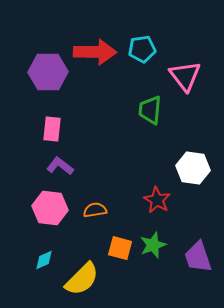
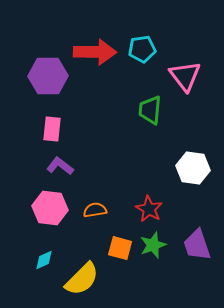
purple hexagon: moved 4 px down
red star: moved 8 px left, 9 px down
purple trapezoid: moved 1 px left, 12 px up
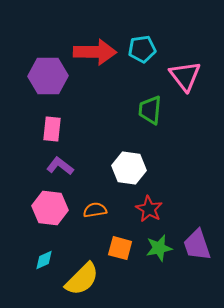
white hexagon: moved 64 px left
green star: moved 6 px right, 3 px down; rotated 8 degrees clockwise
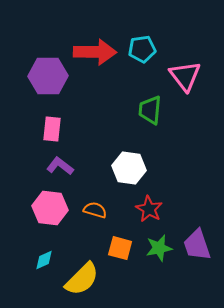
orange semicircle: rotated 25 degrees clockwise
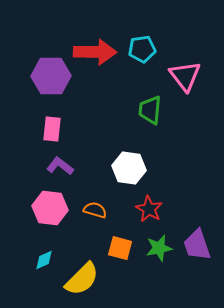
purple hexagon: moved 3 px right
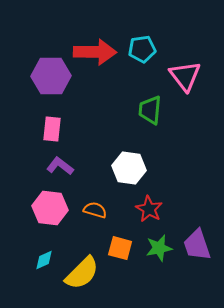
yellow semicircle: moved 6 px up
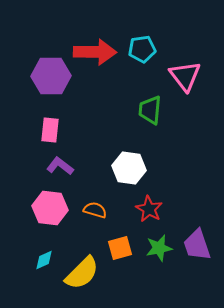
pink rectangle: moved 2 px left, 1 px down
orange square: rotated 30 degrees counterclockwise
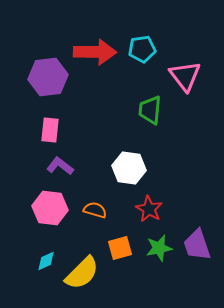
purple hexagon: moved 3 px left, 1 px down; rotated 6 degrees counterclockwise
cyan diamond: moved 2 px right, 1 px down
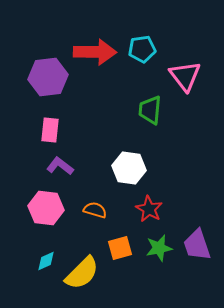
pink hexagon: moved 4 px left
